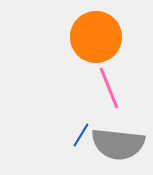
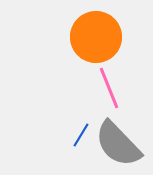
gray semicircle: rotated 40 degrees clockwise
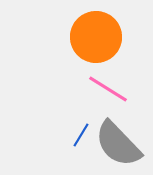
pink line: moved 1 px left, 1 px down; rotated 36 degrees counterclockwise
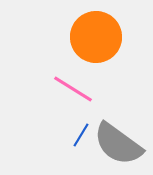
pink line: moved 35 px left
gray semicircle: rotated 10 degrees counterclockwise
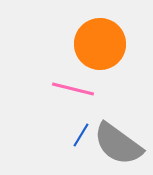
orange circle: moved 4 px right, 7 px down
pink line: rotated 18 degrees counterclockwise
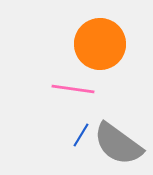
pink line: rotated 6 degrees counterclockwise
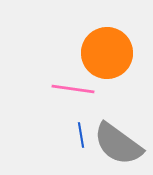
orange circle: moved 7 px right, 9 px down
blue line: rotated 40 degrees counterclockwise
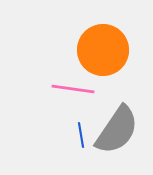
orange circle: moved 4 px left, 3 px up
gray semicircle: moved 1 px left, 14 px up; rotated 92 degrees counterclockwise
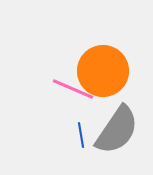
orange circle: moved 21 px down
pink line: rotated 15 degrees clockwise
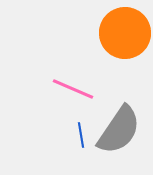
orange circle: moved 22 px right, 38 px up
gray semicircle: moved 2 px right
